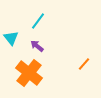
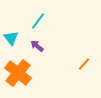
orange cross: moved 11 px left
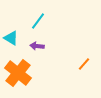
cyan triangle: rotated 21 degrees counterclockwise
purple arrow: rotated 32 degrees counterclockwise
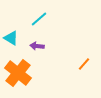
cyan line: moved 1 px right, 2 px up; rotated 12 degrees clockwise
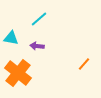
cyan triangle: rotated 21 degrees counterclockwise
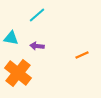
cyan line: moved 2 px left, 4 px up
orange line: moved 2 px left, 9 px up; rotated 24 degrees clockwise
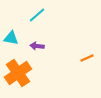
orange line: moved 5 px right, 3 px down
orange cross: rotated 16 degrees clockwise
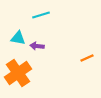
cyan line: moved 4 px right; rotated 24 degrees clockwise
cyan triangle: moved 7 px right
